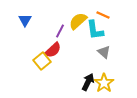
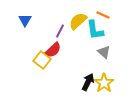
yellow square: moved 1 px up; rotated 12 degrees counterclockwise
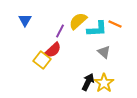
orange line: moved 12 px right, 9 px down
cyan L-shape: moved 2 px right, 1 px up; rotated 85 degrees counterclockwise
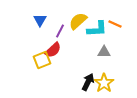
blue triangle: moved 15 px right
gray triangle: rotated 40 degrees counterclockwise
yellow square: rotated 30 degrees clockwise
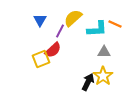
yellow semicircle: moved 5 px left, 3 px up
yellow square: moved 1 px left, 1 px up
yellow star: moved 1 px left, 7 px up
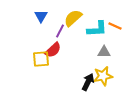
blue triangle: moved 1 px right, 4 px up
orange line: moved 2 px down
yellow square: rotated 18 degrees clockwise
yellow star: rotated 24 degrees clockwise
